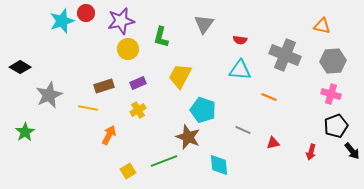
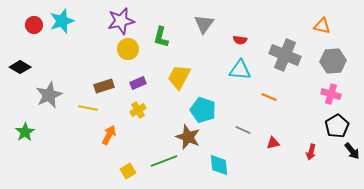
red circle: moved 52 px left, 12 px down
yellow trapezoid: moved 1 px left, 1 px down
black pentagon: moved 1 px right; rotated 10 degrees counterclockwise
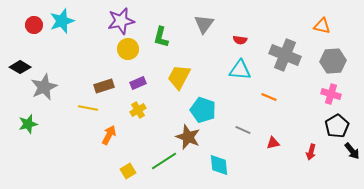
gray star: moved 5 px left, 8 px up
green star: moved 3 px right, 8 px up; rotated 18 degrees clockwise
green line: rotated 12 degrees counterclockwise
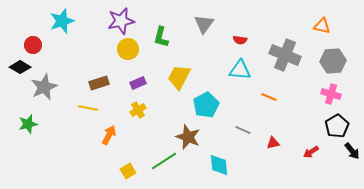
red circle: moved 1 px left, 20 px down
brown rectangle: moved 5 px left, 3 px up
cyan pentagon: moved 3 px right, 5 px up; rotated 25 degrees clockwise
red arrow: rotated 42 degrees clockwise
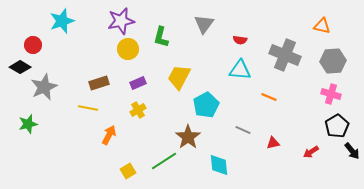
brown star: rotated 15 degrees clockwise
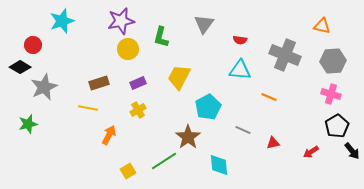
cyan pentagon: moved 2 px right, 2 px down
